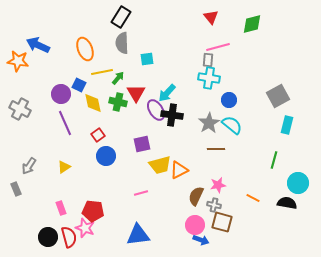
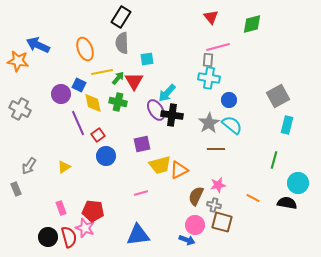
red triangle at (136, 93): moved 2 px left, 12 px up
purple line at (65, 123): moved 13 px right
blue arrow at (201, 240): moved 14 px left
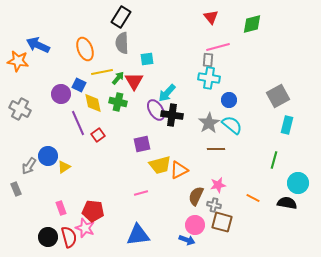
blue circle at (106, 156): moved 58 px left
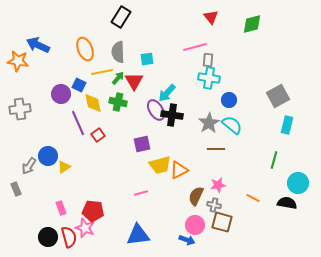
gray semicircle at (122, 43): moved 4 px left, 9 px down
pink line at (218, 47): moved 23 px left
gray cross at (20, 109): rotated 35 degrees counterclockwise
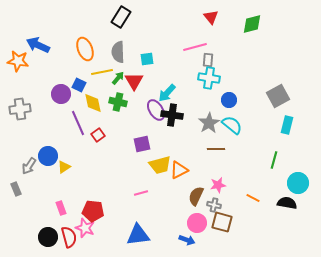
pink circle at (195, 225): moved 2 px right, 2 px up
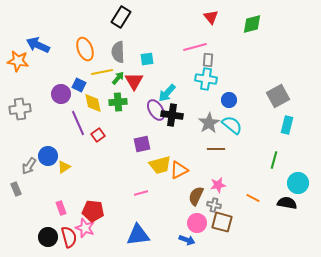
cyan cross at (209, 78): moved 3 px left, 1 px down
green cross at (118, 102): rotated 18 degrees counterclockwise
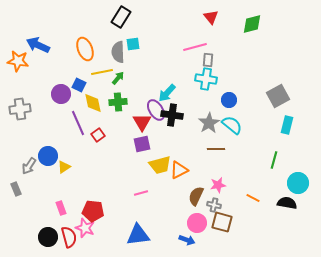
cyan square at (147, 59): moved 14 px left, 15 px up
red triangle at (134, 81): moved 8 px right, 41 px down
